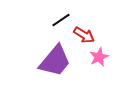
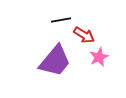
black line: rotated 24 degrees clockwise
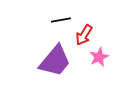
red arrow: rotated 90 degrees clockwise
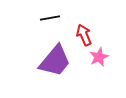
black line: moved 11 px left, 2 px up
red arrow: rotated 125 degrees clockwise
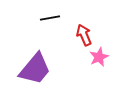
purple trapezoid: moved 20 px left, 8 px down
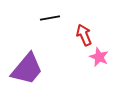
pink star: rotated 24 degrees counterclockwise
purple trapezoid: moved 8 px left
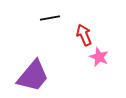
purple trapezoid: moved 6 px right, 7 px down
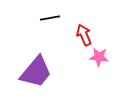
pink star: rotated 18 degrees counterclockwise
purple trapezoid: moved 3 px right, 4 px up
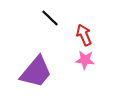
black line: rotated 54 degrees clockwise
pink star: moved 14 px left, 3 px down
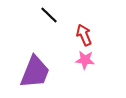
black line: moved 1 px left, 3 px up
purple trapezoid: moved 1 px left; rotated 18 degrees counterclockwise
